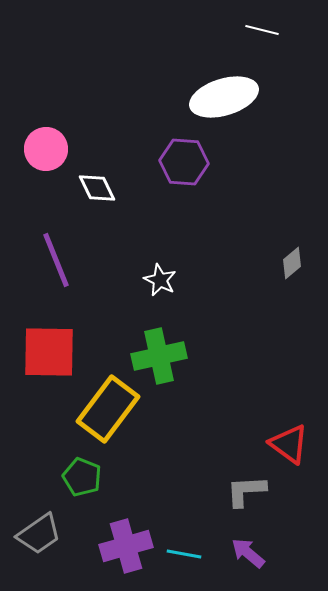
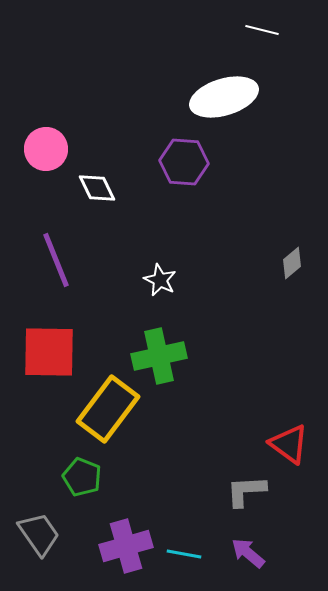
gray trapezoid: rotated 90 degrees counterclockwise
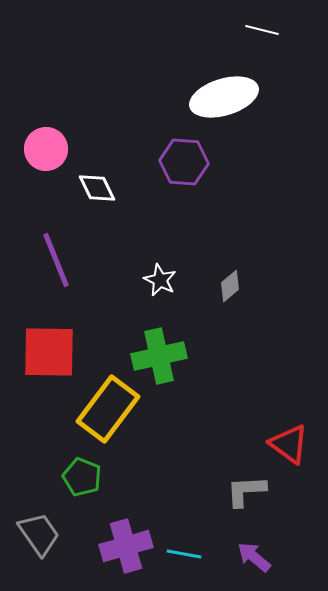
gray diamond: moved 62 px left, 23 px down
purple arrow: moved 6 px right, 4 px down
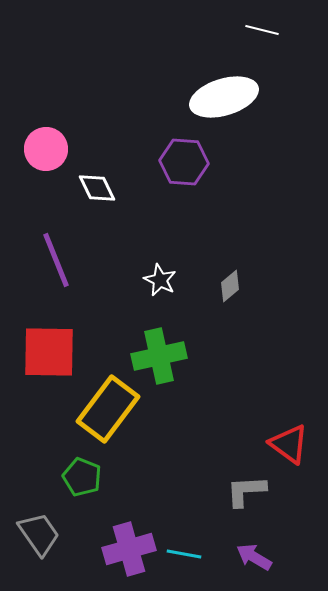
purple cross: moved 3 px right, 3 px down
purple arrow: rotated 9 degrees counterclockwise
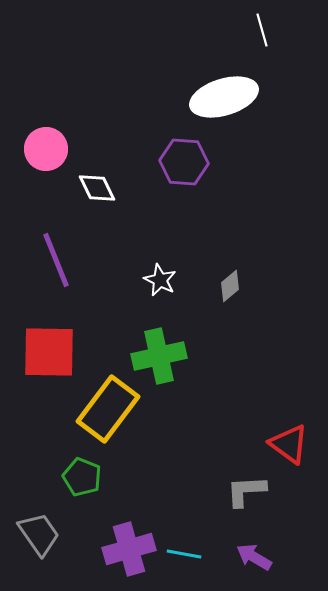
white line: rotated 60 degrees clockwise
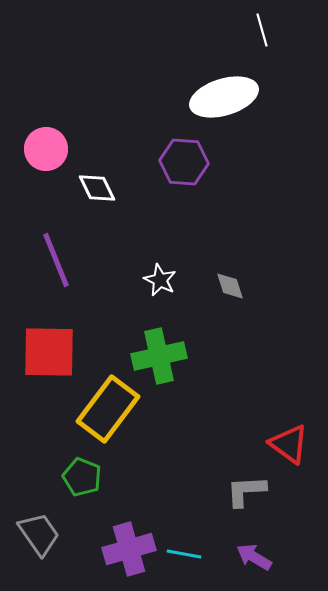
gray diamond: rotated 68 degrees counterclockwise
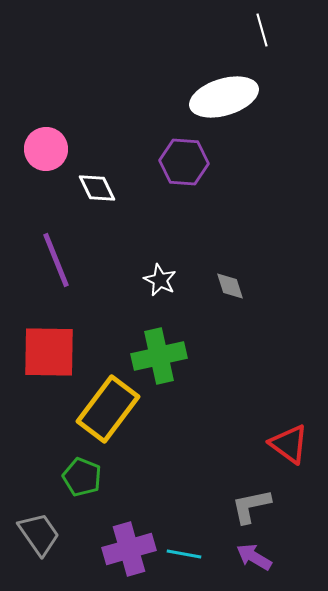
gray L-shape: moved 5 px right, 15 px down; rotated 9 degrees counterclockwise
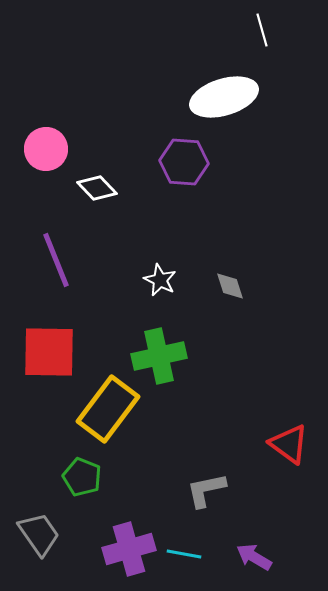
white diamond: rotated 18 degrees counterclockwise
gray L-shape: moved 45 px left, 16 px up
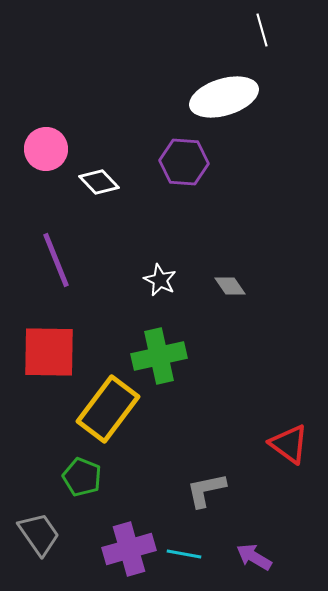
white diamond: moved 2 px right, 6 px up
gray diamond: rotated 16 degrees counterclockwise
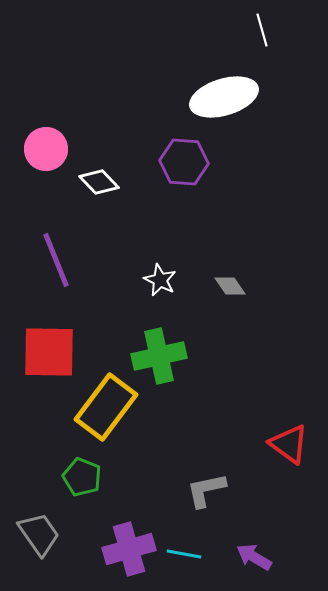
yellow rectangle: moved 2 px left, 2 px up
